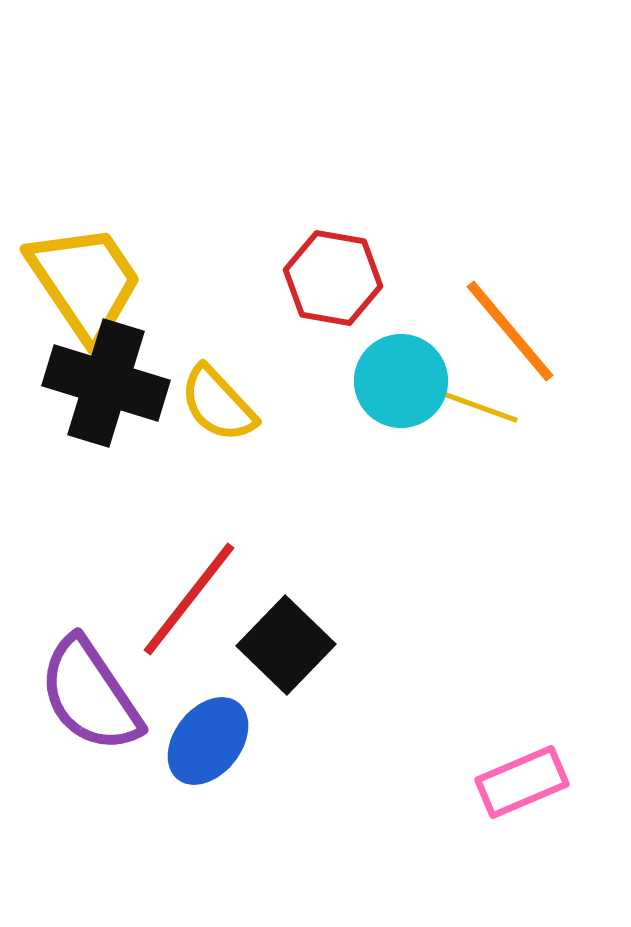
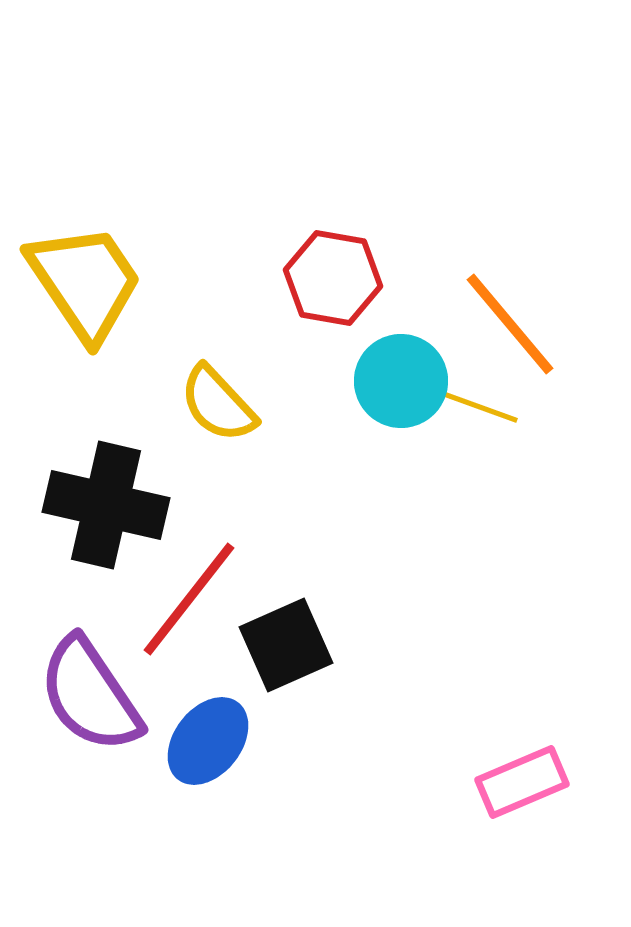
orange line: moved 7 px up
black cross: moved 122 px down; rotated 4 degrees counterclockwise
black square: rotated 22 degrees clockwise
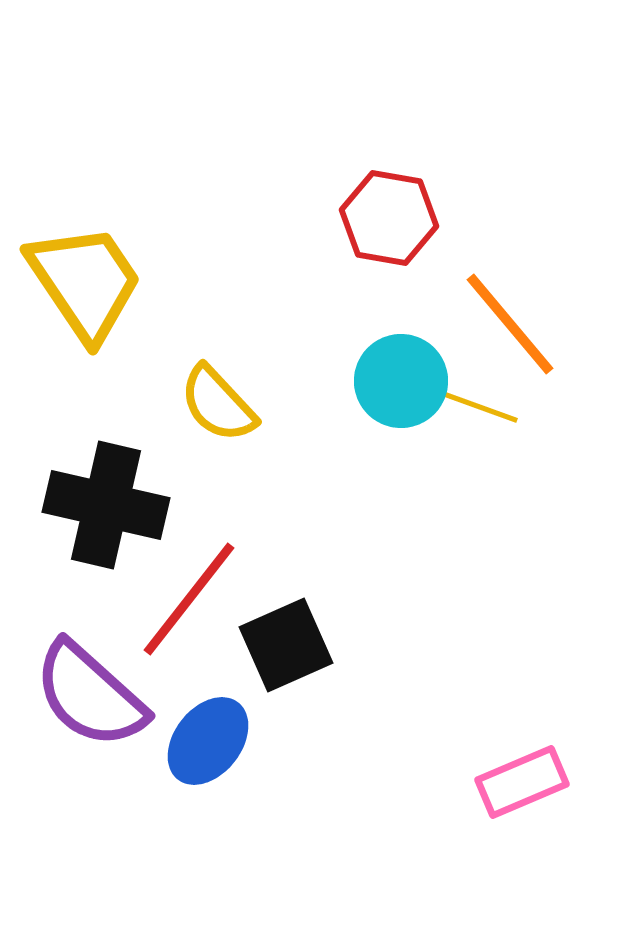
red hexagon: moved 56 px right, 60 px up
purple semicircle: rotated 14 degrees counterclockwise
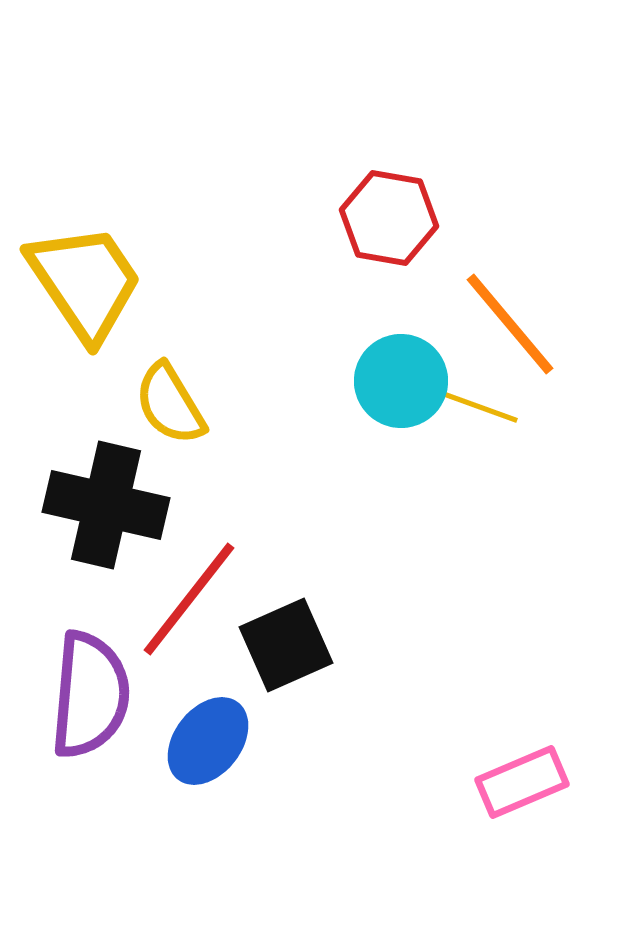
yellow semicircle: moved 48 px left; rotated 12 degrees clockwise
purple semicircle: rotated 127 degrees counterclockwise
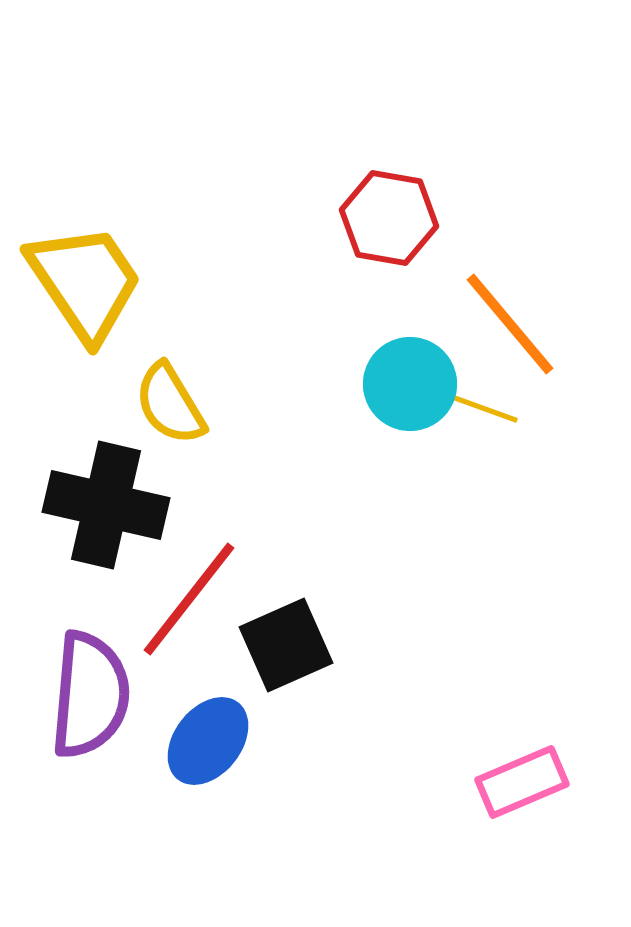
cyan circle: moved 9 px right, 3 px down
